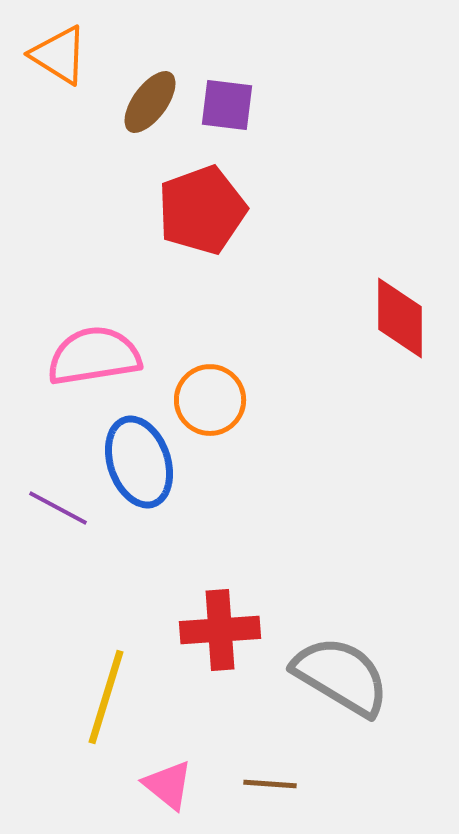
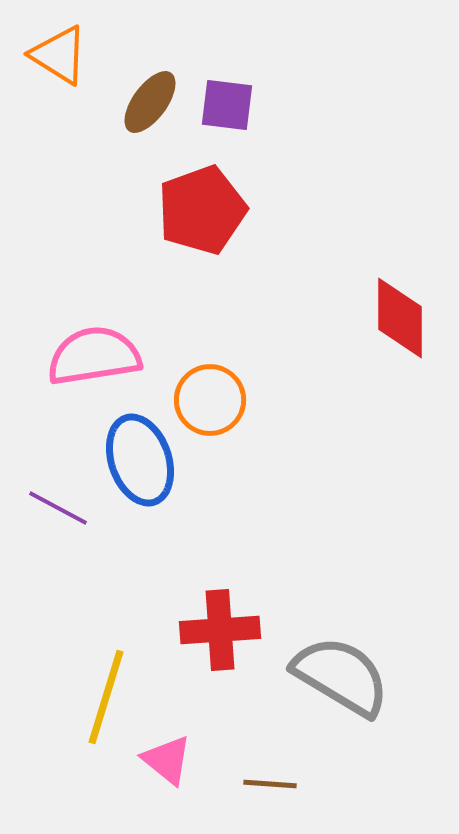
blue ellipse: moved 1 px right, 2 px up
pink triangle: moved 1 px left, 25 px up
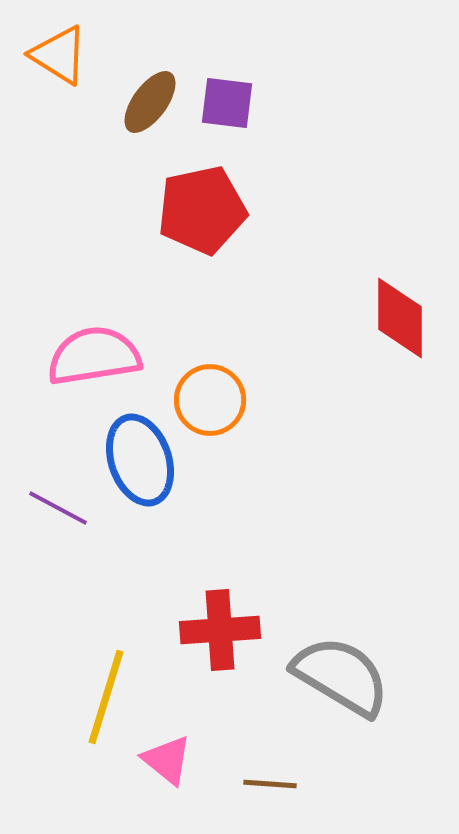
purple square: moved 2 px up
red pentagon: rotated 8 degrees clockwise
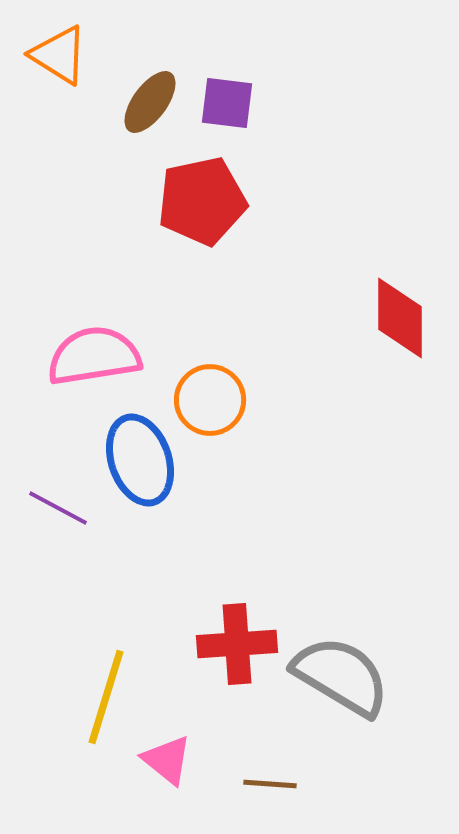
red pentagon: moved 9 px up
red cross: moved 17 px right, 14 px down
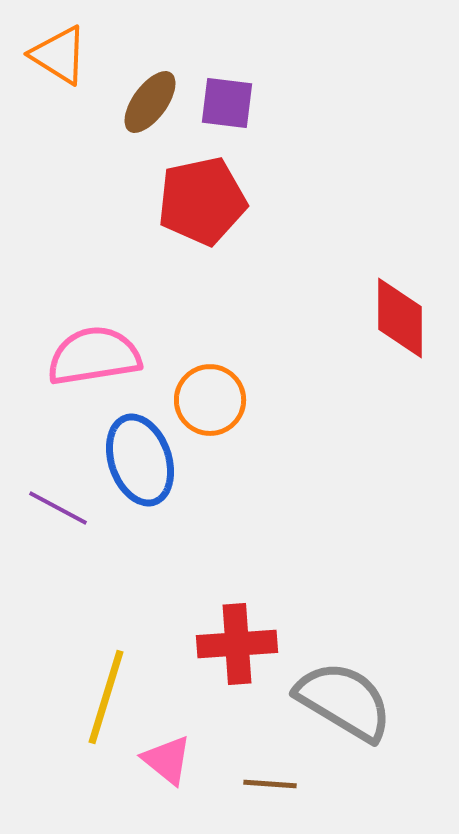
gray semicircle: moved 3 px right, 25 px down
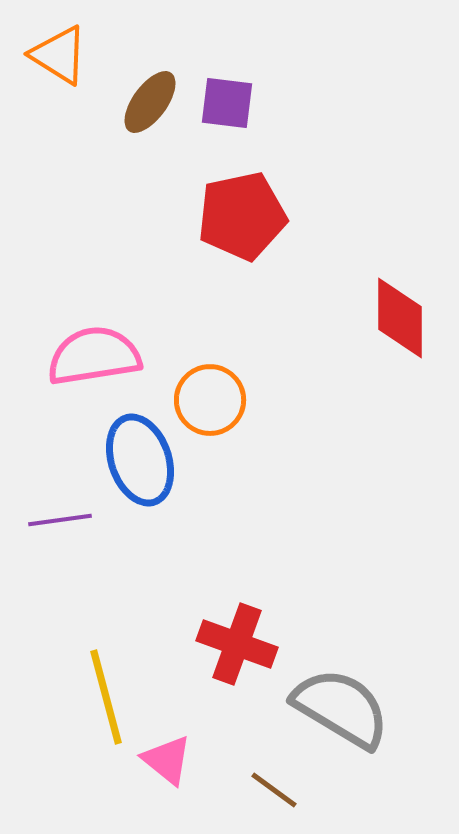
red pentagon: moved 40 px right, 15 px down
purple line: moved 2 px right, 12 px down; rotated 36 degrees counterclockwise
red cross: rotated 24 degrees clockwise
yellow line: rotated 32 degrees counterclockwise
gray semicircle: moved 3 px left, 7 px down
brown line: moved 4 px right, 6 px down; rotated 32 degrees clockwise
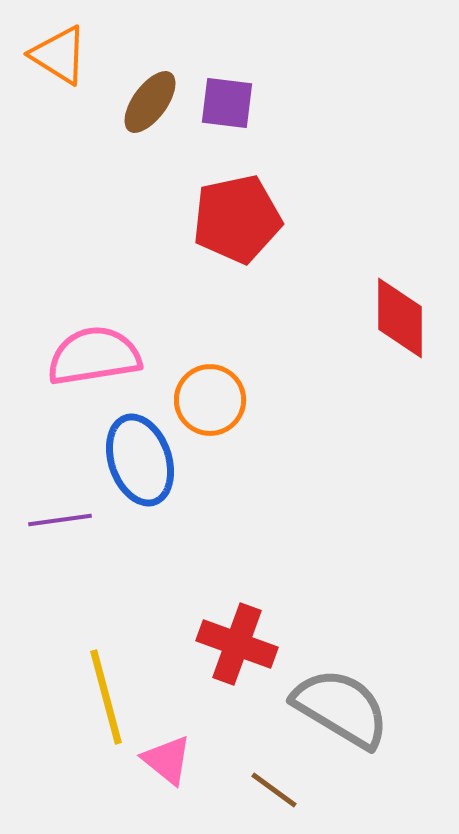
red pentagon: moved 5 px left, 3 px down
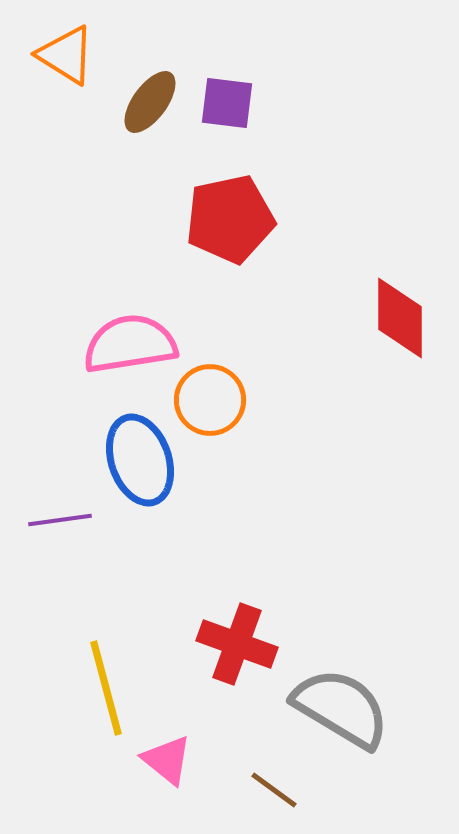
orange triangle: moved 7 px right
red pentagon: moved 7 px left
pink semicircle: moved 36 px right, 12 px up
yellow line: moved 9 px up
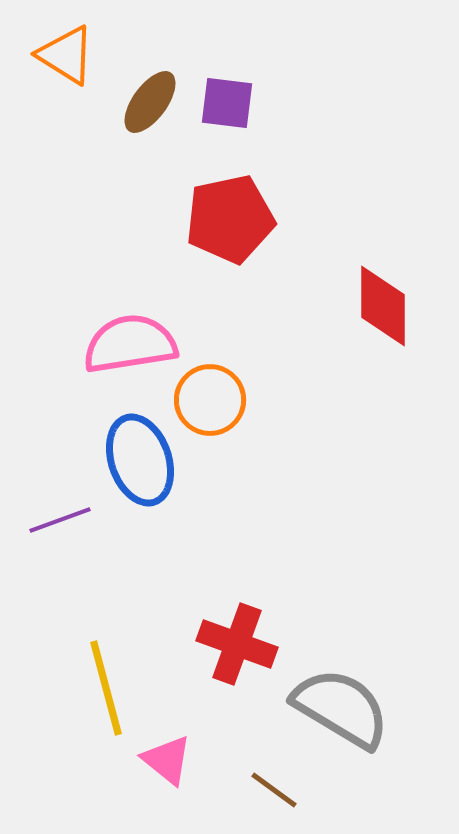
red diamond: moved 17 px left, 12 px up
purple line: rotated 12 degrees counterclockwise
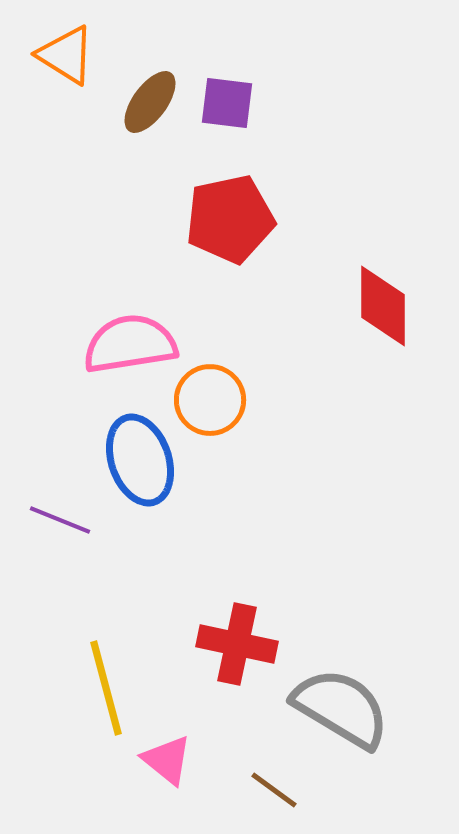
purple line: rotated 42 degrees clockwise
red cross: rotated 8 degrees counterclockwise
